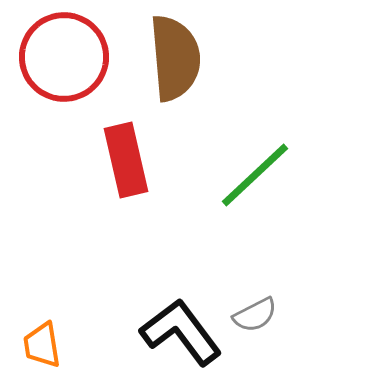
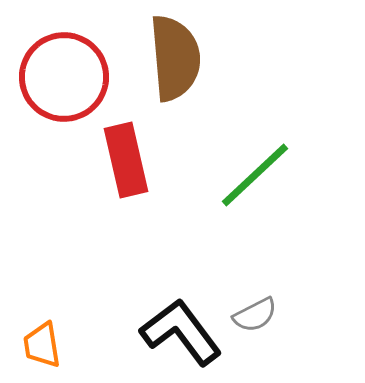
red circle: moved 20 px down
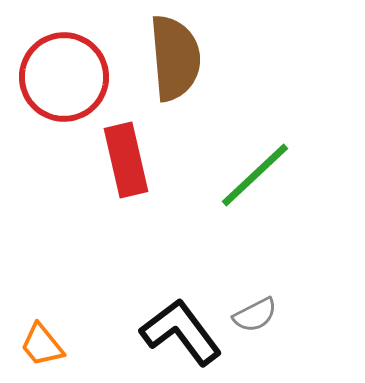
orange trapezoid: rotated 30 degrees counterclockwise
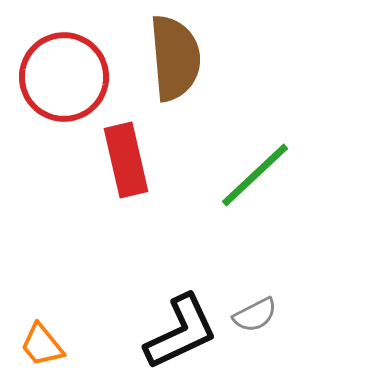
black L-shape: rotated 102 degrees clockwise
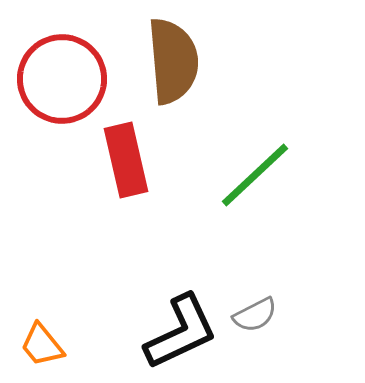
brown semicircle: moved 2 px left, 3 px down
red circle: moved 2 px left, 2 px down
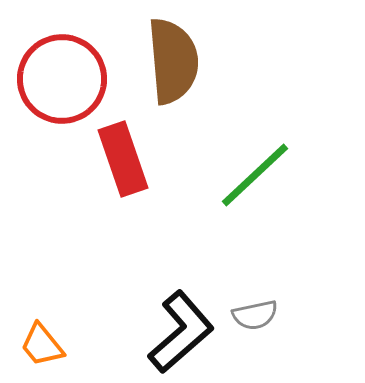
red rectangle: moved 3 px left, 1 px up; rotated 6 degrees counterclockwise
gray semicircle: rotated 15 degrees clockwise
black L-shape: rotated 16 degrees counterclockwise
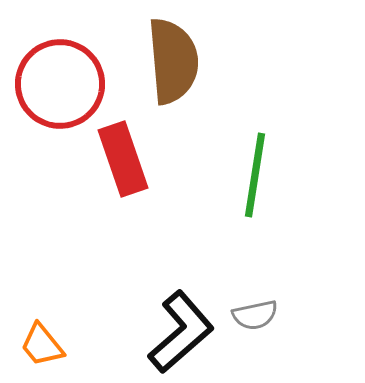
red circle: moved 2 px left, 5 px down
green line: rotated 38 degrees counterclockwise
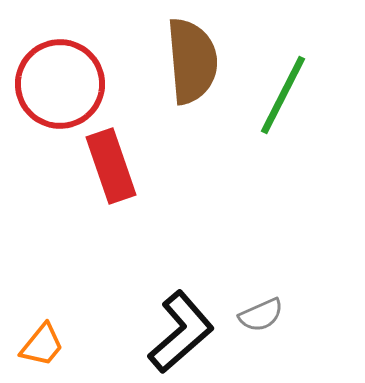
brown semicircle: moved 19 px right
red rectangle: moved 12 px left, 7 px down
green line: moved 28 px right, 80 px up; rotated 18 degrees clockwise
gray semicircle: moved 6 px right; rotated 12 degrees counterclockwise
orange trapezoid: rotated 102 degrees counterclockwise
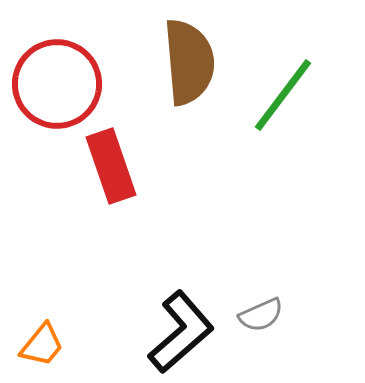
brown semicircle: moved 3 px left, 1 px down
red circle: moved 3 px left
green line: rotated 10 degrees clockwise
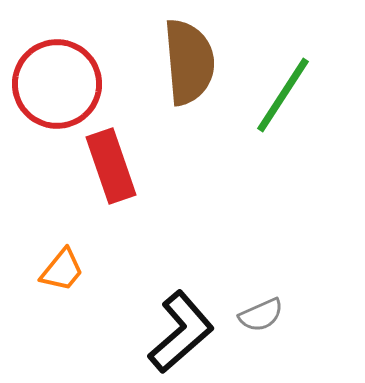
green line: rotated 4 degrees counterclockwise
orange trapezoid: moved 20 px right, 75 px up
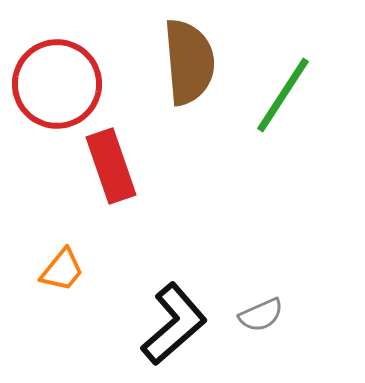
black L-shape: moved 7 px left, 8 px up
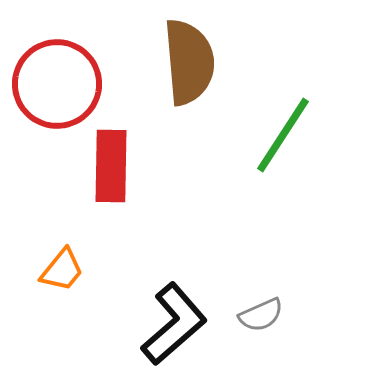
green line: moved 40 px down
red rectangle: rotated 20 degrees clockwise
